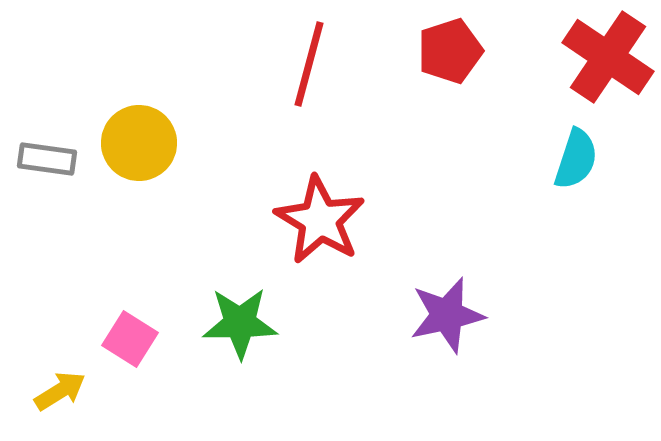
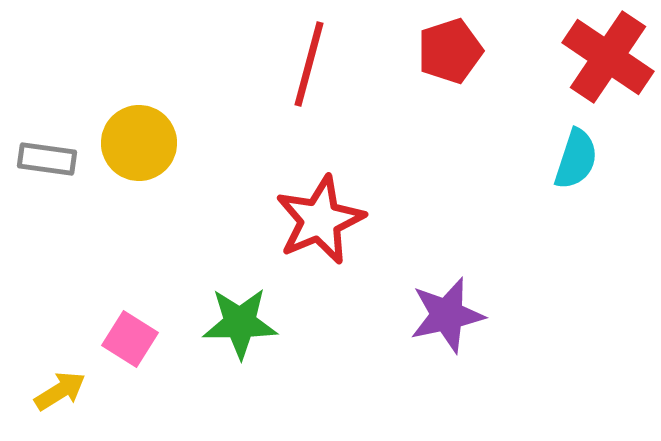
red star: rotated 18 degrees clockwise
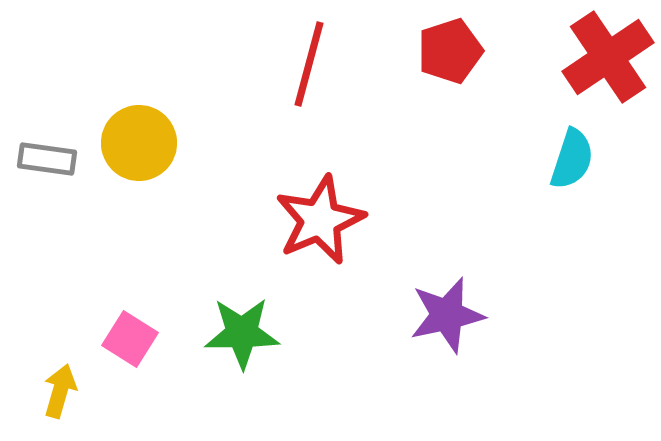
red cross: rotated 22 degrees clockwise
cyan semicircle: moved 4 px left
green star: moved 2 px right, 10 px down
yellow arrow: rotated 42 degrees counterclockwise
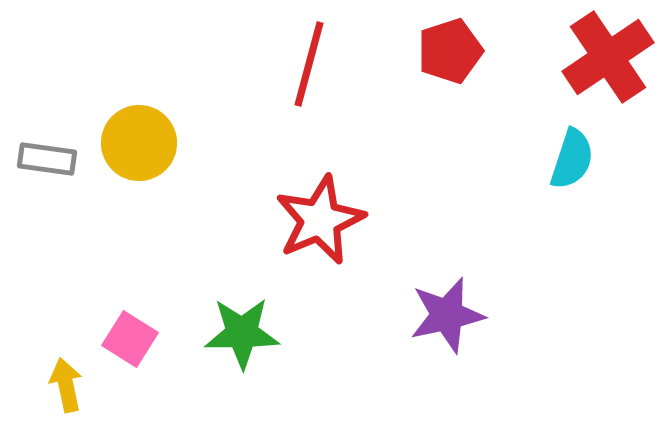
yellow arrow: moved 6 px right, 6 px up; rotated 28 degrees counterclockwise
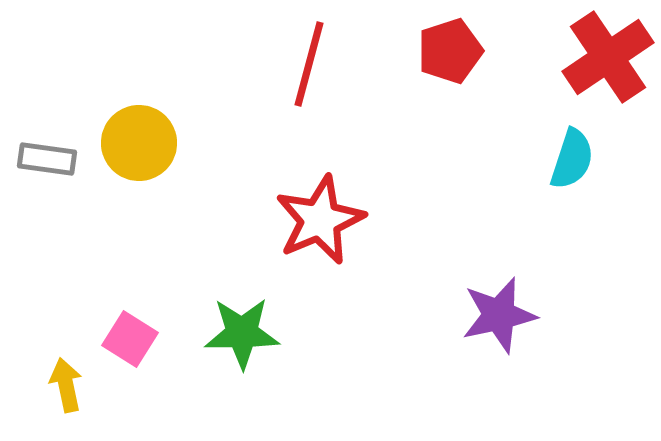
purple star: moved 52 px right
